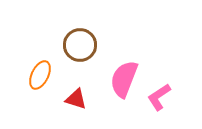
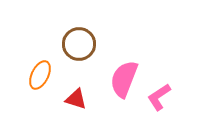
brown circle: moved 1 px left, 1 px up
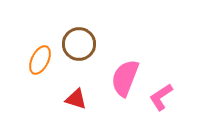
orange ellipse: moved 15 px up
pink semicircle: moved 1 px right, 1 px up
pink L-shape: moved 2 px right
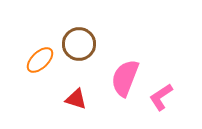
orange ellipse: rotated 20 degrees clockwise
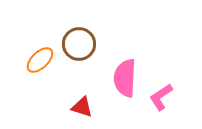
pink semicircle: rotated 18 degrees counterclockwise
red triangle: moved 6 px right, 8 px down
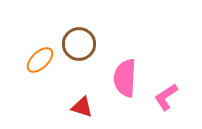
pink L-shape: moved 5 px right
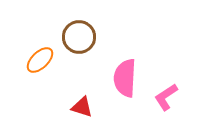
brown circle: moved 7 px up
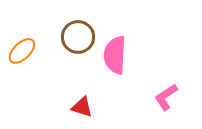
brown circle: moved 1 px left
orange ellipse: moved 18 px left, 9 px up
pink semicircle: moved 10 px left, 23 px up
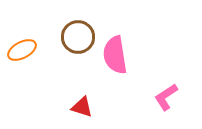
orange ellipse: moved 1 px up; rotated 16 degrees clockwise
pink semicircle: rotated 12 degrees counterclockwise
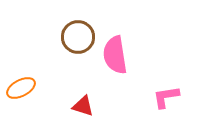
orange ellipse: moved 1 px left, 38 px down
pink L-shape: rotated 24 degrees clockwise
red triangle: moved 1 px right, 1 px up
